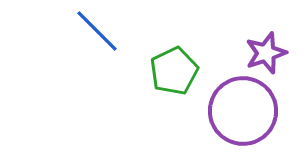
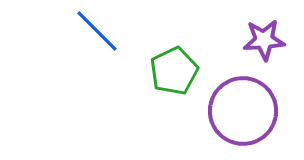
purple star: moved 2 px left, 13 px up; rotated 15 degrees clockwise
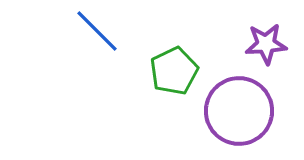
purple star: moved 2 px right, 4 px down
purple circle: moved 4 px left
